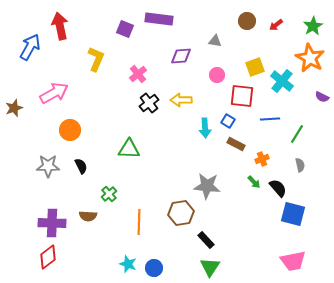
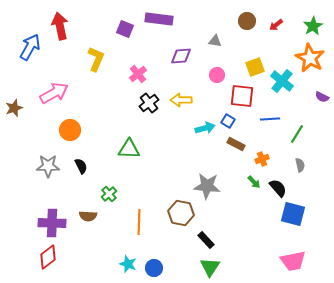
cyan arrow at (205, 128): rotated 102 degrees counterclockwise
brown hexagon at (181, 213): rotated 20 degrees clockwise
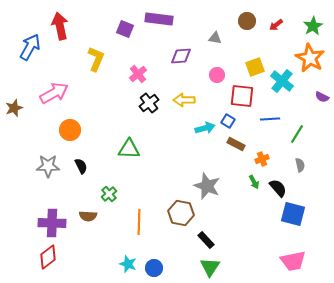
gray triangle at (215, 41): moved 3 px up
yellow arrow at (181, 100): moved 3 px right
green arrow at (254, 182): rotated 16 degrees clockwise
gray star at (207, 186): rotated 16 degrees clockwise
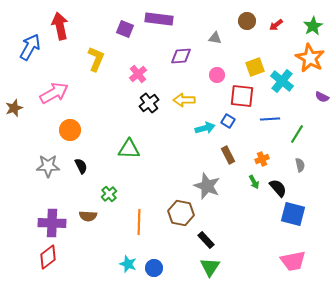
brown rectangle at (236, 144): moved 8 px left, 11 px down; rotated 36 degrees clockwise
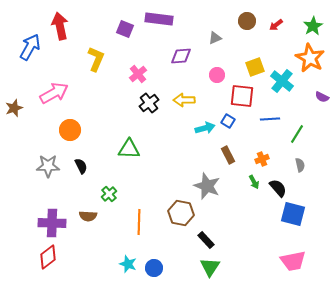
gray triangle at (215, 38): rotated 32 degrees counterclockwise
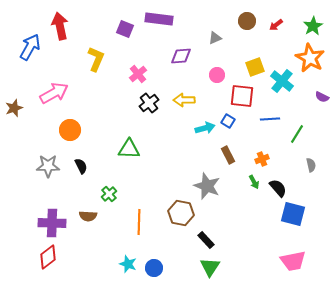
gray semicircle at (300, 165): moved 11 px right
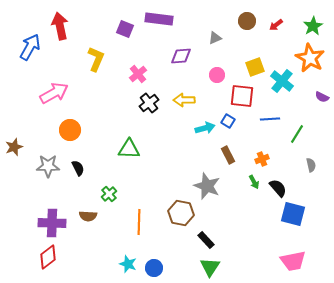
brown star at (14, 108): moved 39 px down
black semicircle at (81, 166): moved 3 px left, 2 px down
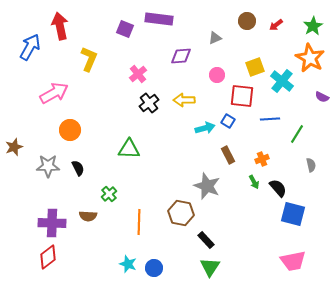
yellow L-shape at (96, 59): moved 7 px left
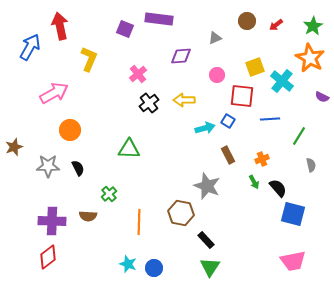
green line at (297, 134): moved 2 px right, 2 px down
purple cross at (52, 223): moved 2 px up
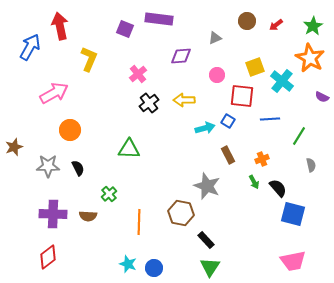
purple cross at (52, 221): moved 1 px right, 7 px up
